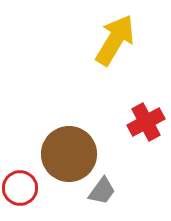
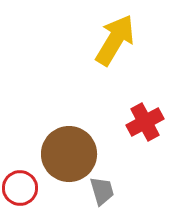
red cross: moved 1 px left
gray trapezoid: rotated 52 degrees counterclockwise
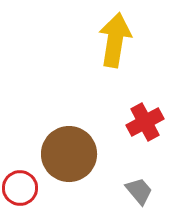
yellow arrow: rotated 22 degrees counterclockwise
gray trapezoid: moved 37 px right; rotated 24 degrees counterclockwise
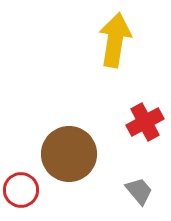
red circle: moved 1 px right, 2 px down
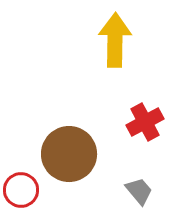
yellow arrow: rotated 8 degrees counterclockwise
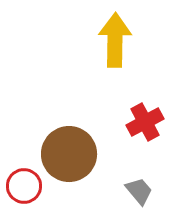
red circle: moved 3 px right, 4 px up
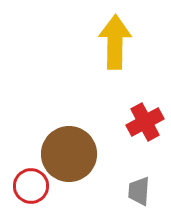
yellow arrow: moved 2 px down
red circle: moved 7 px right
gray trapezoid: rotated 136 degrees counterclockwise
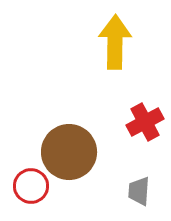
brown circle: moved 2 px up
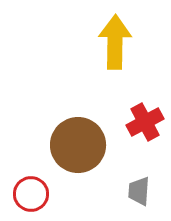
brown circle: moved 9 px right, 7 px up
red circle: moved 8 px down
